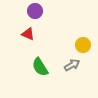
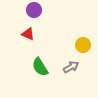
purple circle: moved 1 px left, 1 px up
gray arrow: moved 1 px left, 2 px down
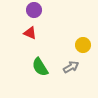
red triangle: moved 2 px right, 1 px up
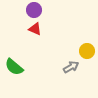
red triangle: moved 5 px right, 4 px up
yellow circle: moved 4 px right, 6 px down
green semicircle: moved 26 px left; rotated 18 degrees counterclockwise
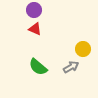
yellow circle: moved 4 px left, 2 px up
green semicircle: moved 24 px right
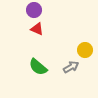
red triangle: moved 2 px right
yellow circle: moved 2 px right, 1 px down
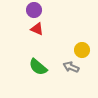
yellow circle: moved 3 px left
gray arrow: rotated 126 degrees counterclockwise
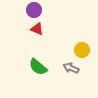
gray arrow: moved 1 px down
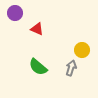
purple circle: moved 19 px left, 3 px down
gray arrow: rotated 84 degrees clockwise
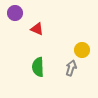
green semicircle: rotated 48 degrees clockwise
